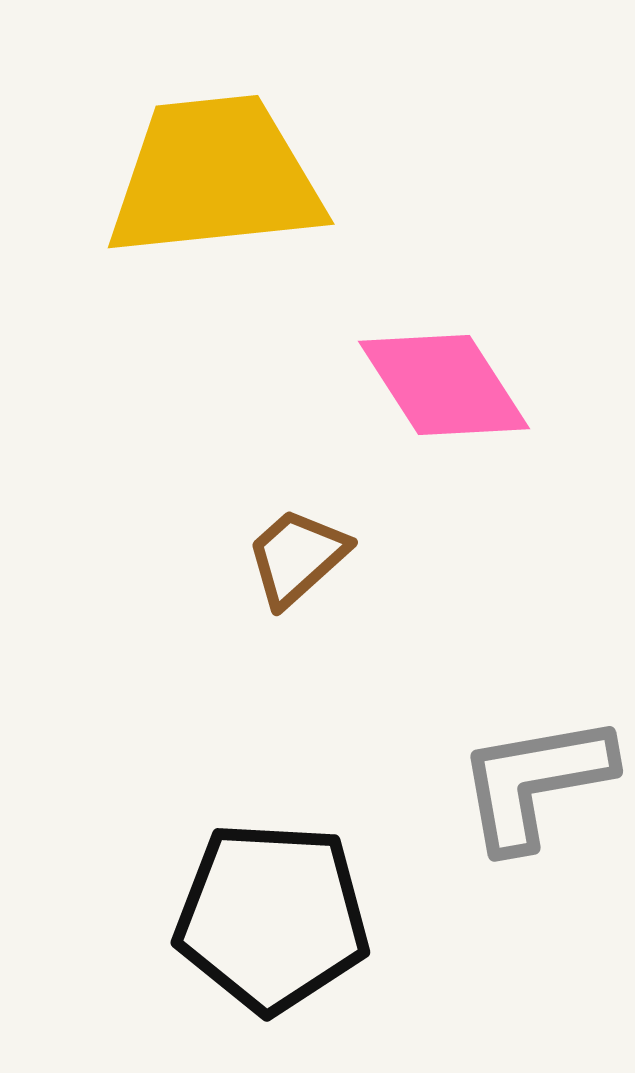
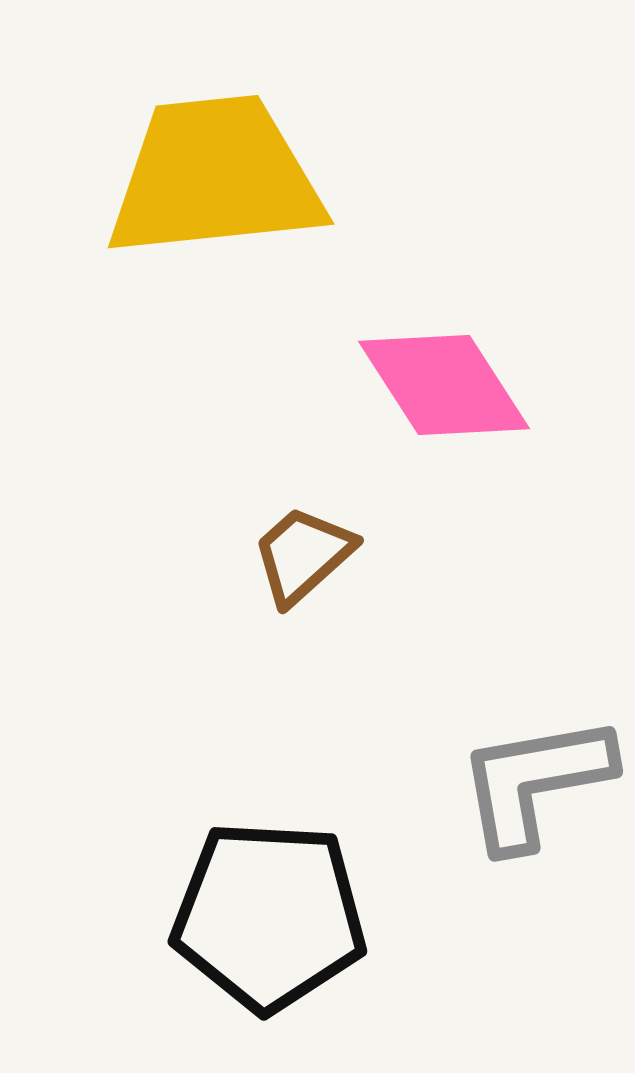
brown trapezoid: moved 6 px right, 2 px up
black pentagon: moved 3 px left, 1 px up
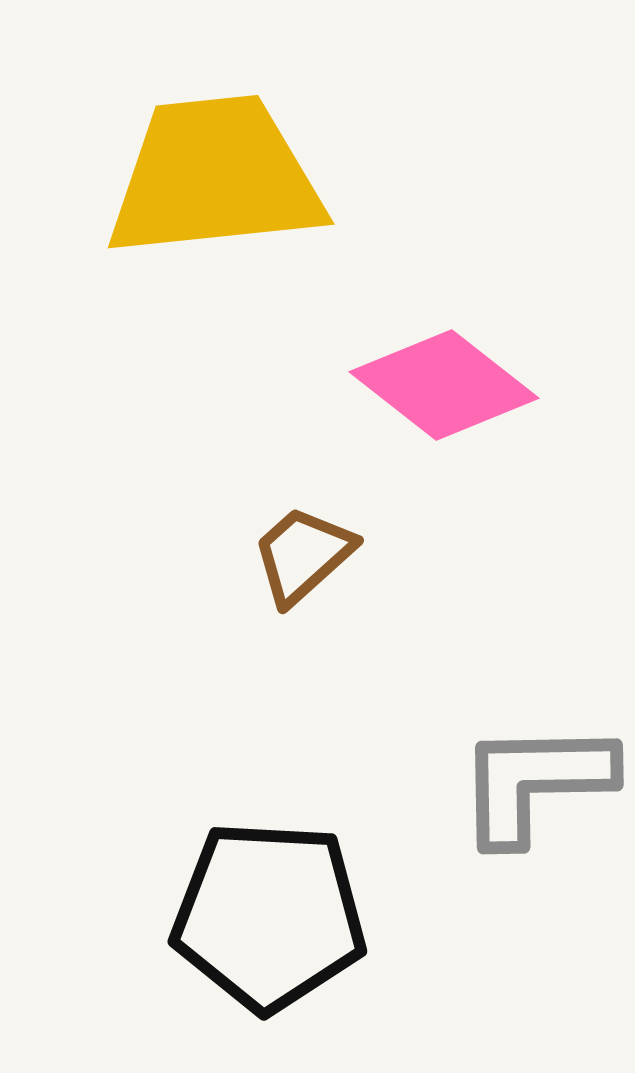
pink diamond: rotated 19 degrees counterclockwise
gray L-shape: rotated 9 degrees clockwise
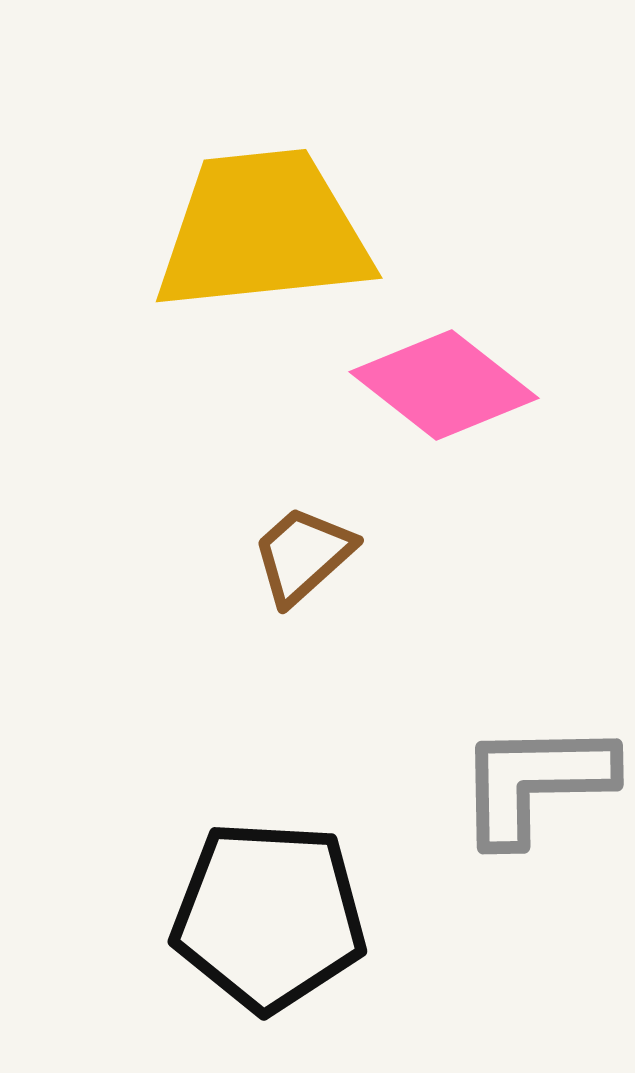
yellow trapezoid: moved 48 px right, 54 px down
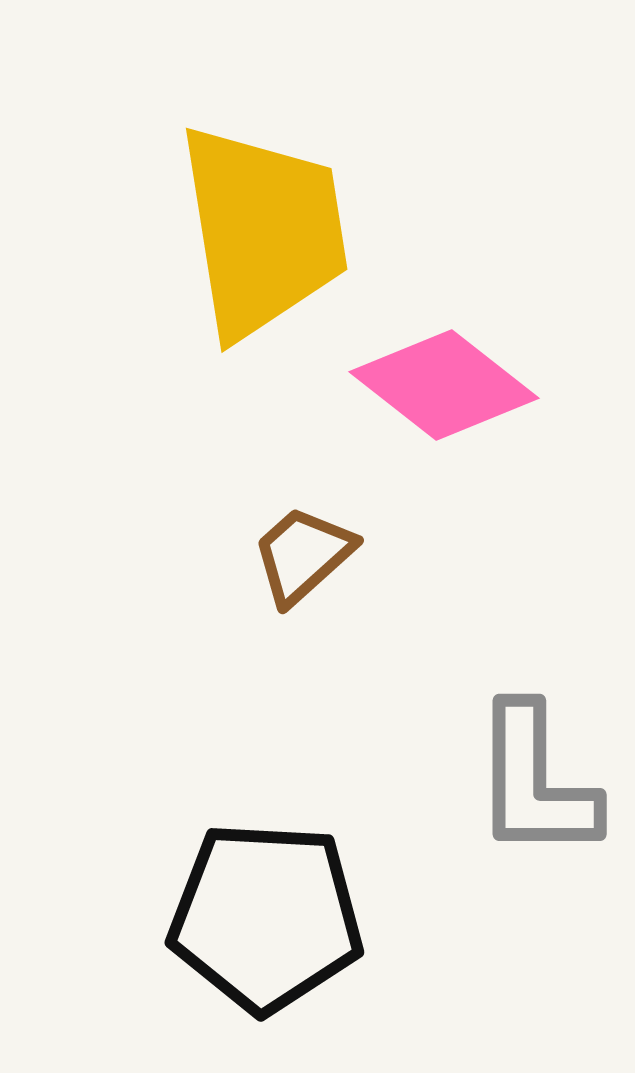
yellow trapezoid: rotated 87 degrees clockwise
gray L-shape: rotated 89 degrees counterclockwise
black pentagon: moved 3 px left, 1 px down
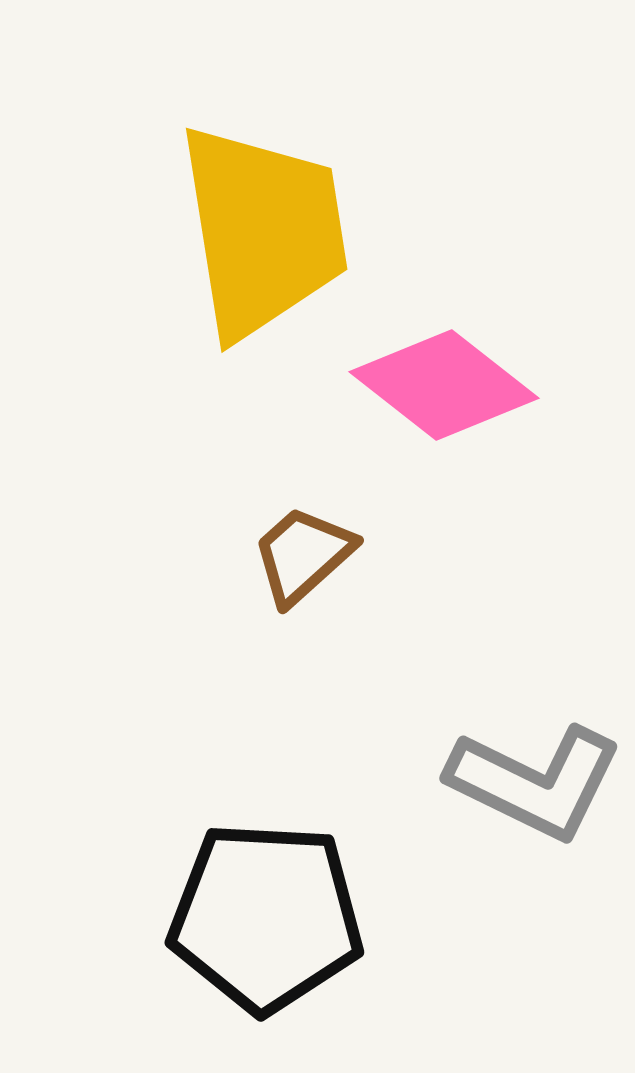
gray L-shape: rotated 64 degrees counterclockwise
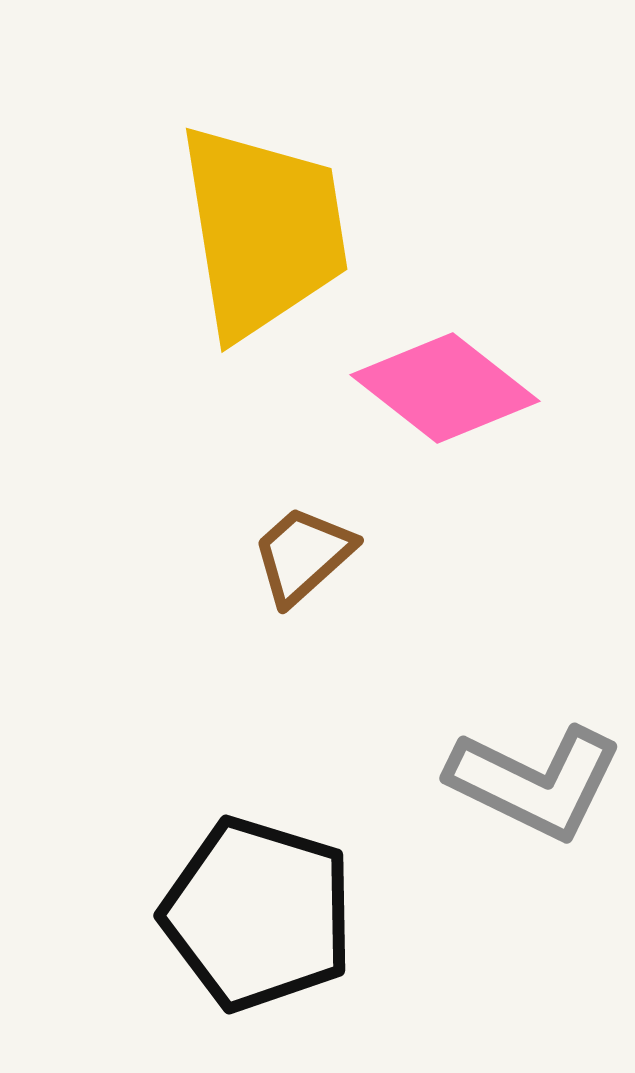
pink diamond: moved 1 px right, 3 px down
black pentagon: moved 8 px left, 3 px up; rotated 14 degrees clockwise
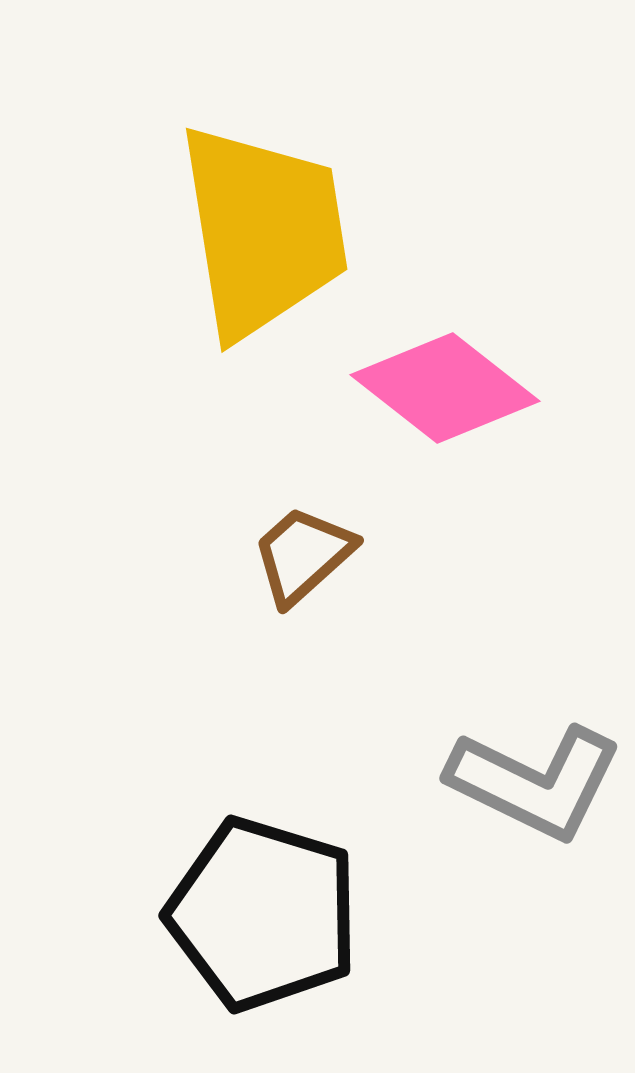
black pentagon: moved 5 px right
